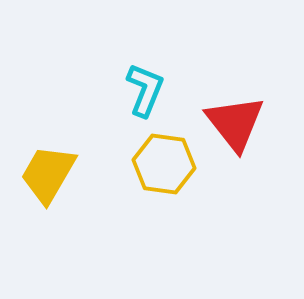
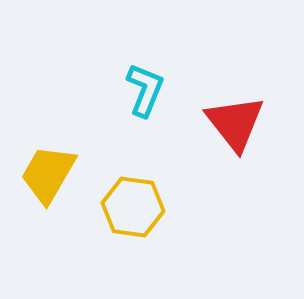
yellow hexagon: moved 31 px left, 43 px down
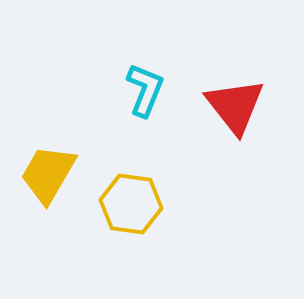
red triangle: moved 17 px up
yellow hexagon: moved 2 px left, 3 px up
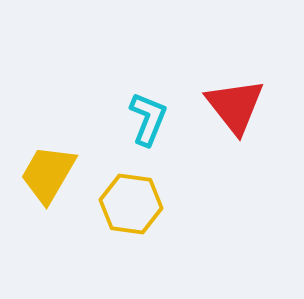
cyan L-shape: moved 3 px right, 29 px down
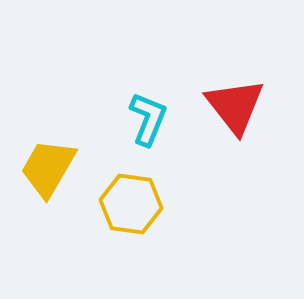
yellow trapezoid: moved 6 px up
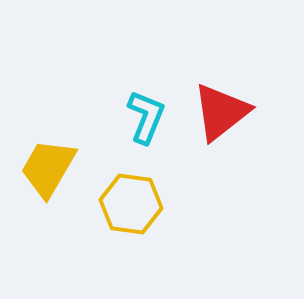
red triangle: moved 14 px left, 6 px down; rotated 30 degrees clockwise
cyan L-shape: moved 2 px left, 2 px up
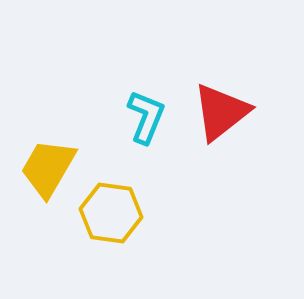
yellow hexagon: moved 20 px left, 9 px down
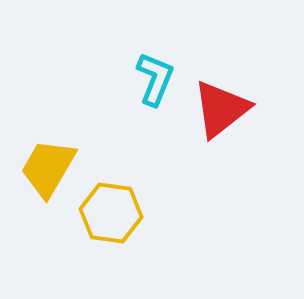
red triangle: moved 3 px up
cyan L-shape: moved 9 px right, 38 px up
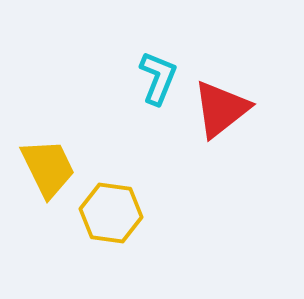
cyan L-shape: moved 3 px right, 1 px up
yellow trapezoid: rotated 124 degrees clockwise
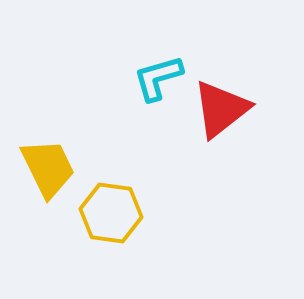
cyan L-shape: rotated 128 degrees counterclockwise
